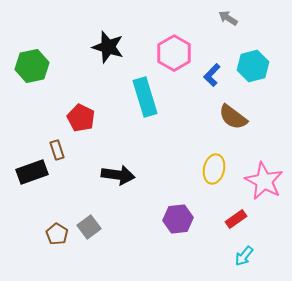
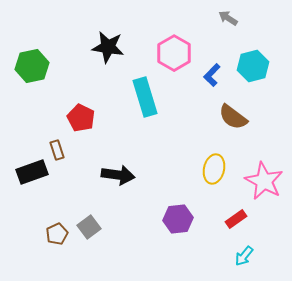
black star: rotated 8 degrees counterclockwise
brown pentagon: rotated 15 degrees clockwise
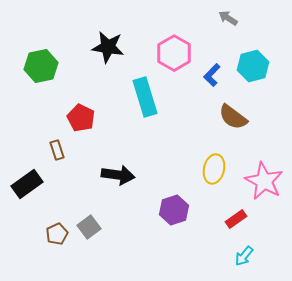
green hexagon: moved 9 px right
black rectangle: moved 5 px left, 12 px down; rotated 16 degrees counterclockwise
purple hexagon: moved 4 px left, 9 px up; rotated 12 degrees counterclockwise
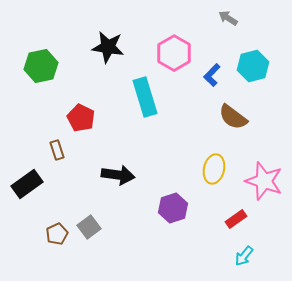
pink star: rotated 9 degrees counterclockwise
purple hexagon: moved 1 px left, 2 px up
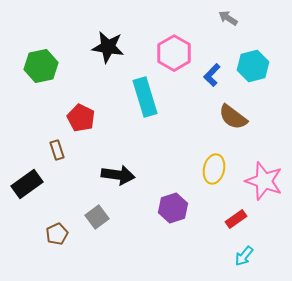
gray square: moved 8 px right, 10 px up
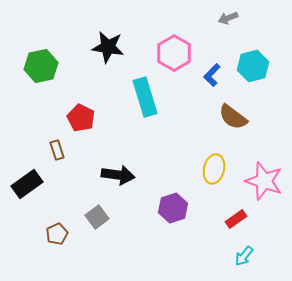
gray arrow: rotated 54 degrees counterclockwise
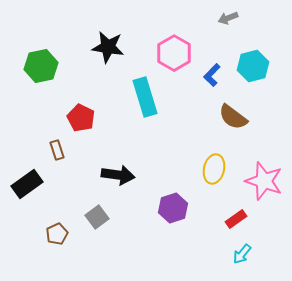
cyan arrow: moved 2 px left, 2 px up
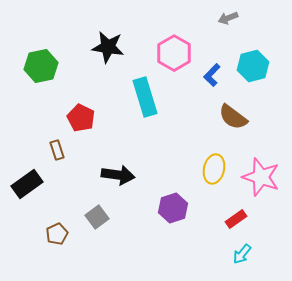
pink star: moved 3 px left, 4 px up
